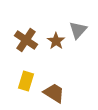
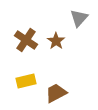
gray triangle: moved 1 px right, 12 px up
yellow rectangle: rotated 60 degrees clockwise
brown trapezoid: moved 2 px right; rotated 60 degrees counterclockwise
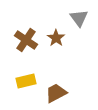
gray triangle: rotated 18 degrees counterclockwise
brown star: moved 3 px up
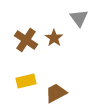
brown star: moved 2 px left
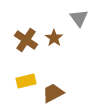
brown trapezoid: moved 3 px left
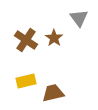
brown trapezoid: rotated 15 degrees clockwise
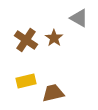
gray triangle: rotated 24 degrees counterclockwise
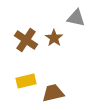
gray triangle: moved 3 px left; rotated 18 degrees counterclockwise
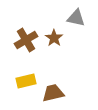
brown cross: rotated 25 degrees clockwise
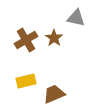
brown trapezoid: moved 1 px right, 1 px down; rotated 10 degrees counterclockwise
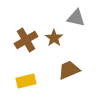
brown trapezoid: moved 15 px right, 24 px up
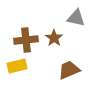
brown cross: rotated 25 degrees clockwise
yellow rectangle: moved 9 px left, 15 px up
